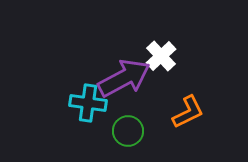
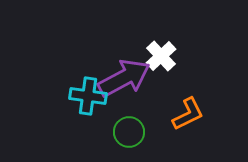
cyan cross: moved 7 px up
orange L-shape: moved 2 px down
green circle: moved 1 px right, 1 px down
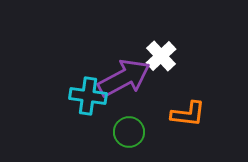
orange L-shape: rotated 33 degrees clockwise
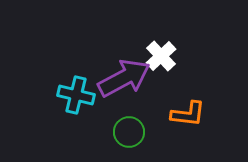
cyan cross: moved 12 px left, 1 px up; rotated 6 degrees clockwise
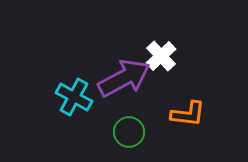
cyan cross: moved 2 px left, 2 px down; rotated 15 degrees clockwise
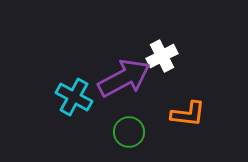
white cross: moved 1 px right; rotated 16 degrees clockwise
